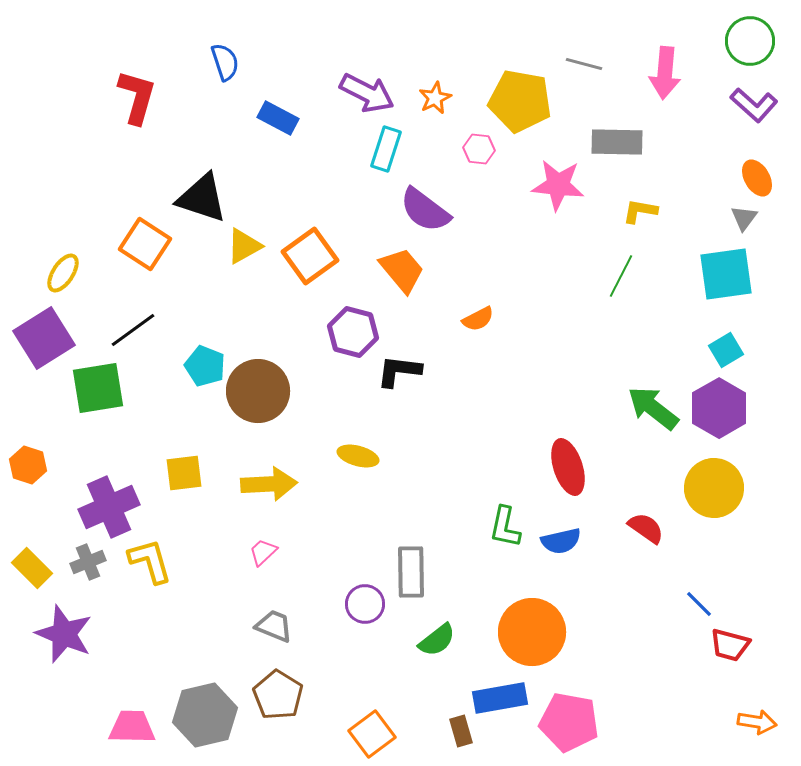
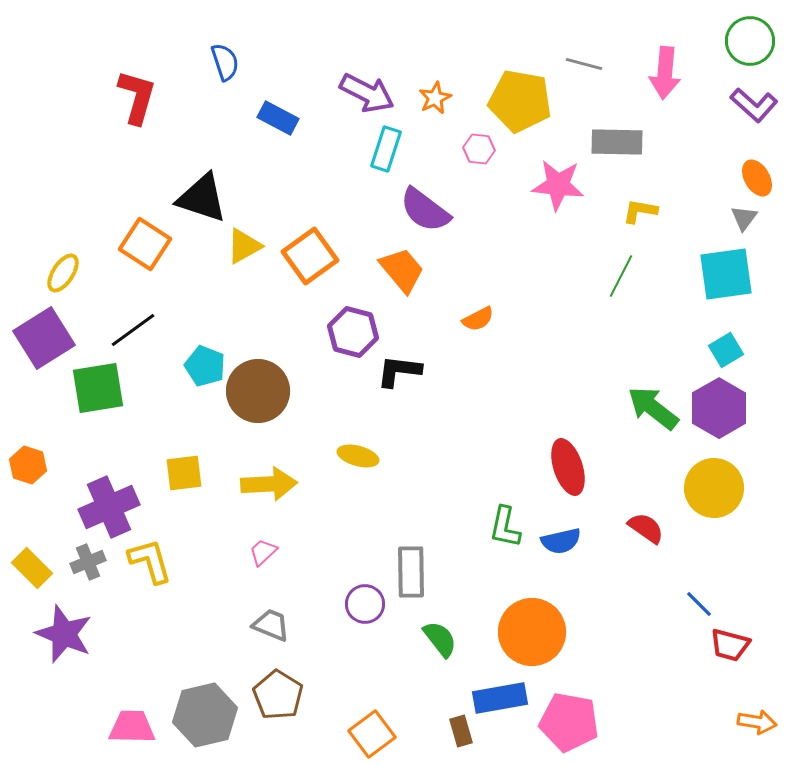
gray trapezoid at (274, 626): moved 3 px left, 1 px up
green semicircle at (437, 640): moved 3 px right, 1 px up; rotated 90 degrees counterclockwise
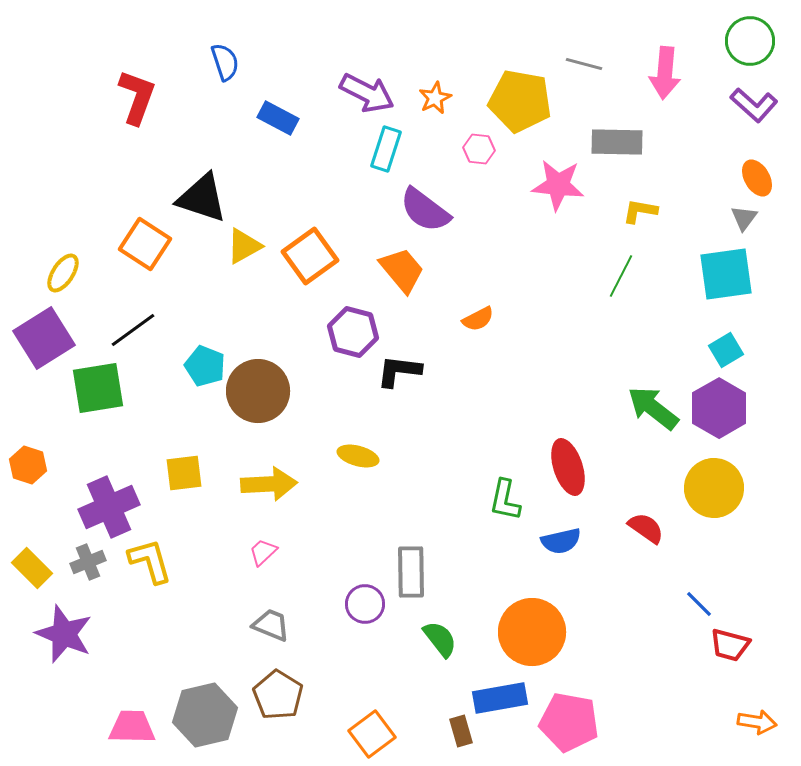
red L-shape at (137, 97): rotated 4 degrees clockwise
green L-shape at (505, 527): moved 27 px up
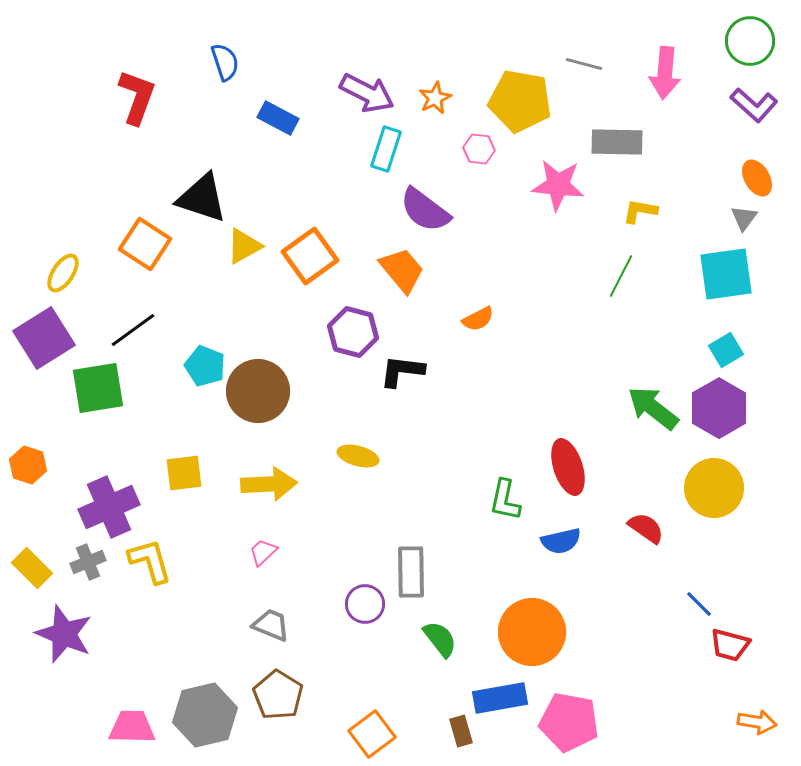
black L-shape at (399, 371): moved 3 px right
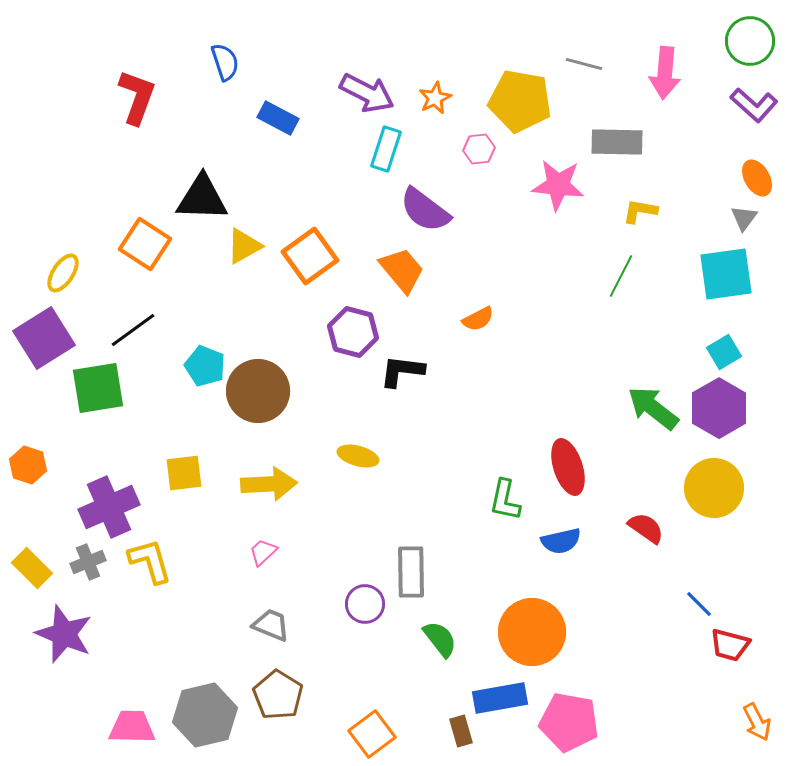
pink hexagon at (479, 149): rotated 12 degrees counterclockwise
black triangle at (202, 198): rotated 16 degrees counterclockwise
cyan square at (726, 350): moved 2 px left, 2 px down
orange arrow at (757, 722): rotated 54 degrees clockwise
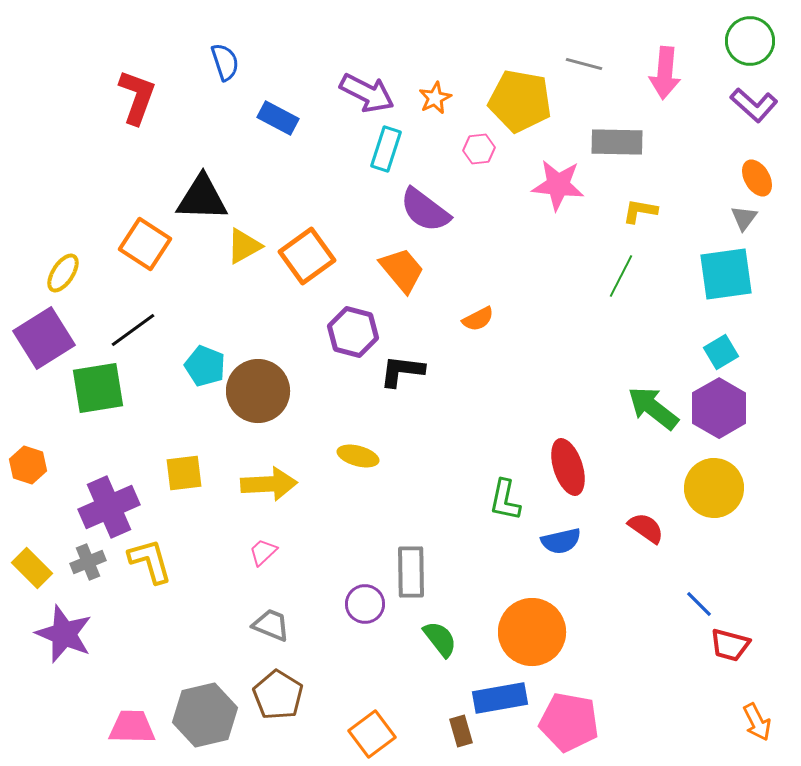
orange square at (310, 256): moved 3 px left
cyan square at (724, 352): moved 3 px left
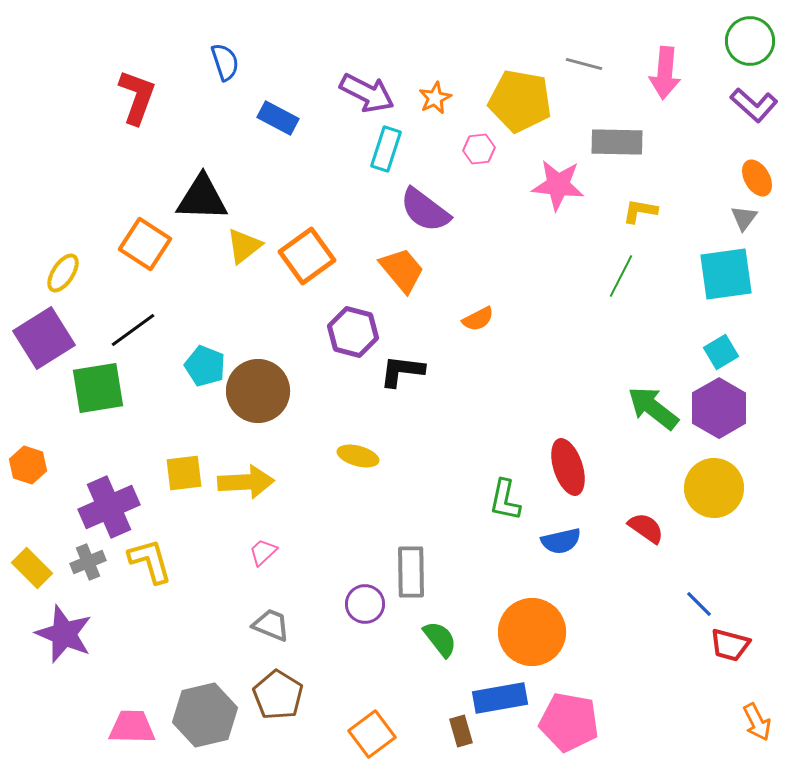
yellow triangle at (244, 246): rotated 9 degrees counterclockwise
yellow arrow at (269, 484): moved 23 px left, 2 px up
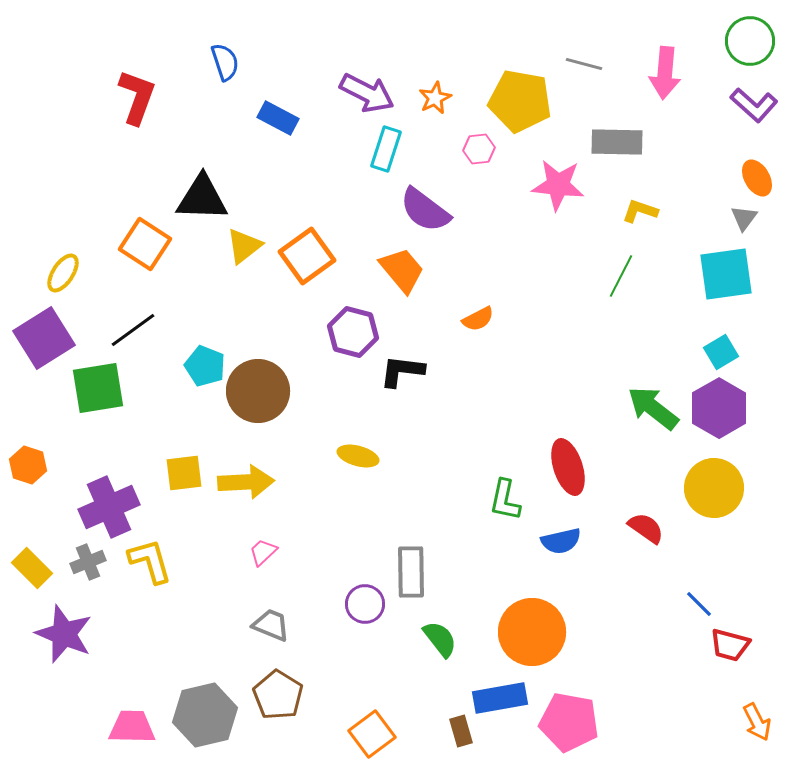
yellow L-shape at (640, 211): rotated 9 degrees clockwise
